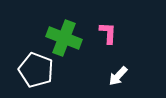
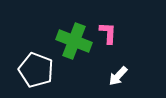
green cross: moved 10 px right, 3 px down
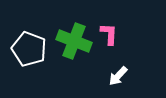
pink L-shape: moved 1 px right, 1 px down
white pentagon: moved 7 px left, 21 px up
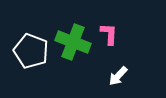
green cross: moved 1 px left, 1 px down
white pentagon: moved 2 px right, 2 px down
